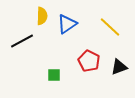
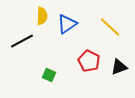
green square: moved 5 px left; rotated 24 degrees clockwise
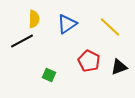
yellow semicircle: moved 8 px left, 3 px down
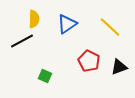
green square: moved 4 px left, 1 px down
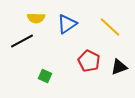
yellow semicircle: moved 2 px right, 1 px up; rotated 90 degrees clockwise
